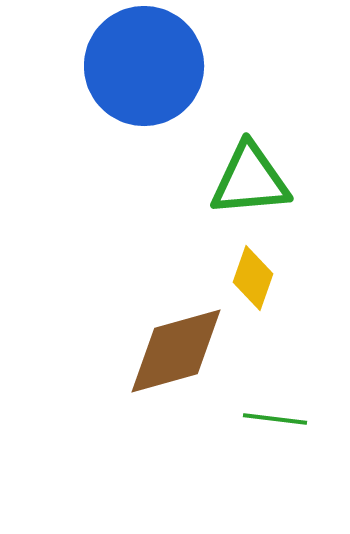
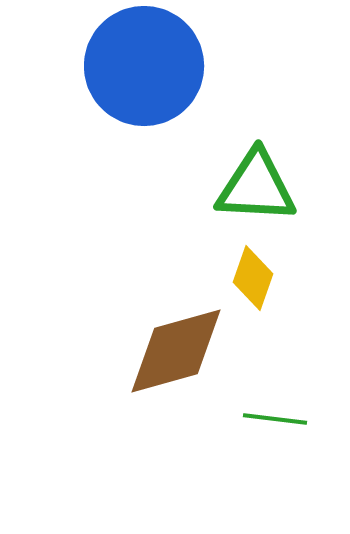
green triangle: moved 6 px right, 7 px down; rotated 8 degrees clockwise
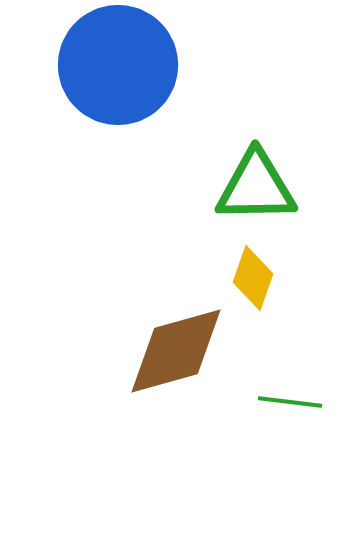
blue circle: moved 26 px left, 1 px up
green triangle: rotated 4 degrees counterclockwise
green line: moved 15 px right, 17 px up
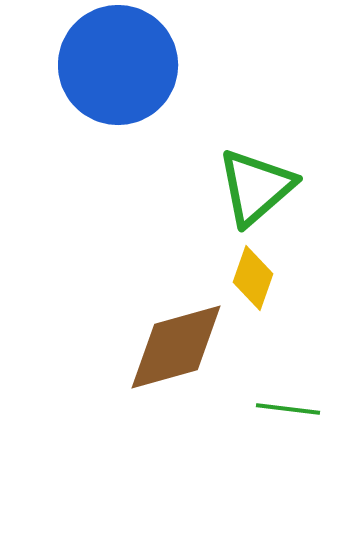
green triangle: rotated 40 degrees counterclockwise
brown diamond: moved 4 px up
green line: moved 2 px left, 7 px down
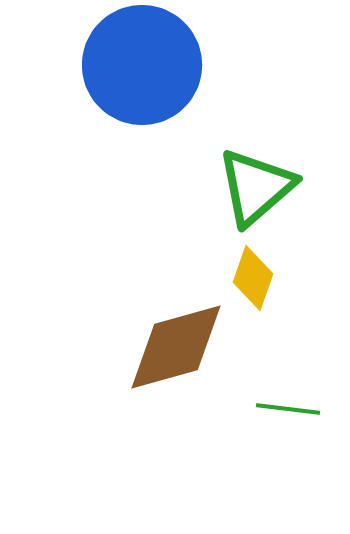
blue circle: moved 24 px right
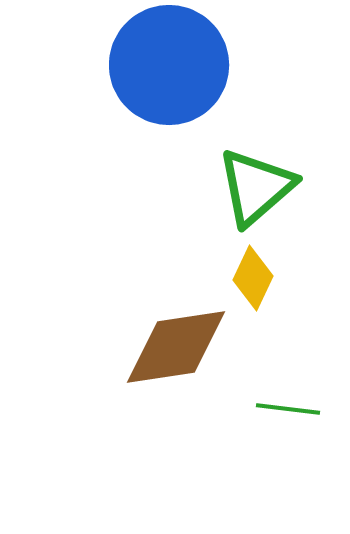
blue circle: moved 27 px right
yellow diamond: rotated 6 degrees clockwise
brown diamond: rotated 7 degrees clockwise
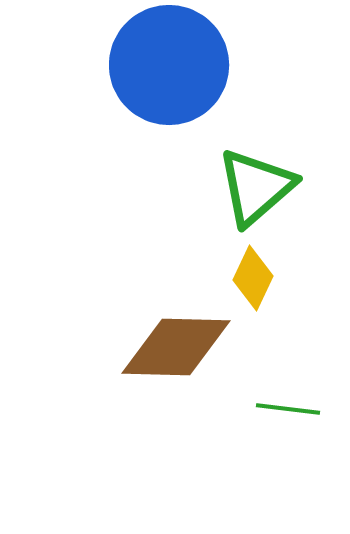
brown diamond: rotated 10 degrees clockwise
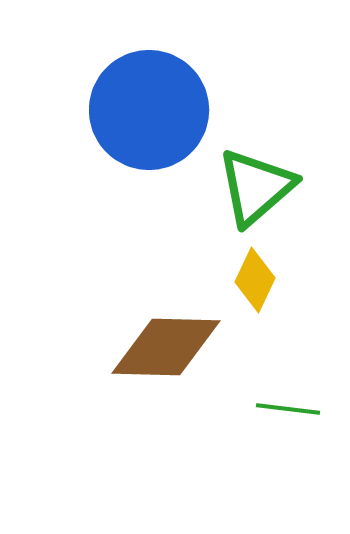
blue circle: moved 20 px left, 45 px down
yellow diamond: moved 2 px right, 2 px down
brown diamond: moved 10 px left
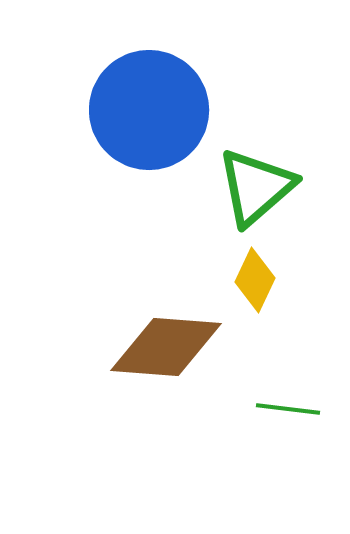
brown diamond: rotated 3 degrees clockwise
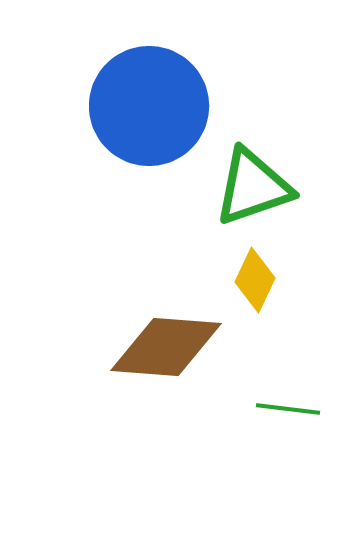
blue circle: moved 4 px up
green triangle: moved 3 px left; rotated 22 degrees clockwise
